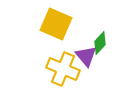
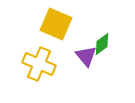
green diamond: moved 2 px right, 1 px down; rotated 10 degrees clockwise
yellow cross: moved 24 px left, 5 px up
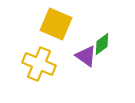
purple triangle: rotated 15 degrees counterclockwise
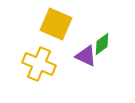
purple triangle: rotated 10 degrees counterclockwise
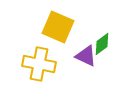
yellow square: moved 2 px right, 3 px down
yellow cross: rotated 12 degrees counterclockwise
